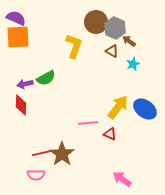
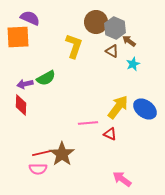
purple semicircle: moved 14 px right
pink semicircle: moved 2 px right, 6 px up
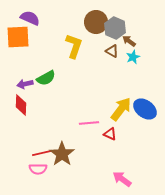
cyan star: moved 7 px up
yellow arrow: moved 3 px right, 2 px down
pink line: moved 1 px right
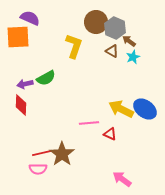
yellow arrow: rotated 100 degrees counterclockwise
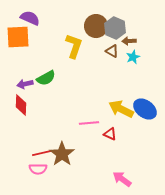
brown circle: moved 4 px down
brown arrow: rotated 40 degrees counterclockwise
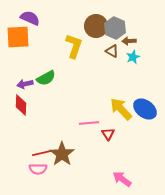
yellow arrow: rotated 20 degrees clockwise
red triangle: moved 2 px left; rotated 32 degrees clockwise
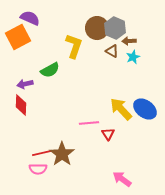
brown circle: moved 1 px right, 2 px down
orange square: rotated 25 degrees counterclockwise
green semicircle: moved 4 px right, 8 px up
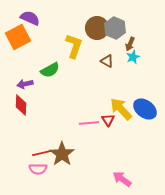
brown arrow: moved 1 px right, 3 px down; rotated 64 degrees counterclockwise
brown triangle: moved 5 px left, 10 px down
red triangle: moved 14 px up
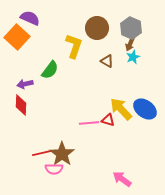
gray hexagon: moved 16 px right
orange square: moved 1 px left; rotated 20 degrees counterclockwise
green semicircle: rotated 24 degrees counterclockwise
red triangle: rotated 40 degrees counterclockwise
pink semicircle: moved 16 px right
